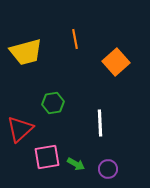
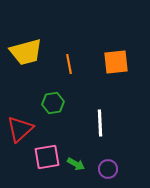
orange line: moved 6 px left, 25 px down
orange square: rotated 36 degrees clockwise
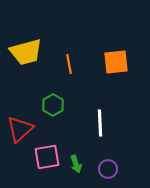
green hexagon: moved 2 px down; rotated 20 degrees counterclockwise
green arrow: rotated 42 degrees clockwise
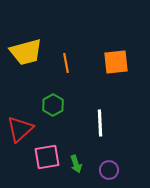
orange line: moved 3 px left, 1 px up
purple circle: moved 1 px right, 1 px down
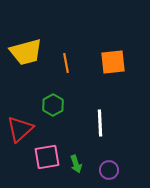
orange square: moved 3 px left
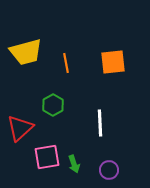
red triangle: moved 1 px up
green arrow: moved 2 px left
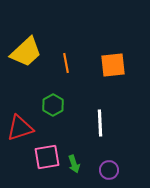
yellow trapezoid: rotated 28 degrees counterclockwise
orange square: moved 3 px down
red triangle: rotated 24 degrees clockwise
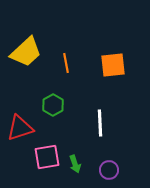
green arrow: moved 1 px right
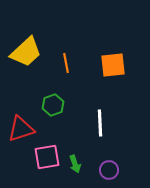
green hexagon: rotated 10 degrees clockwise
red triangle: moved 1 px right, 1 px down
